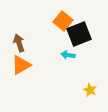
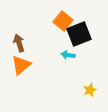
orange triangle: rotated 10 degrees counterclockwise
yellow star: rotated 24 degrees clockwise
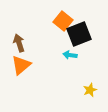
cyan arrow: moved 2 px right
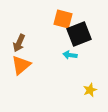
orange square: moved 2 px up; rotated 24 degrees counterclockwise
brown arrow: rotated 138 degrees counterclockwise
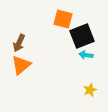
black square: moved 3 px right, 2 px down
cyan arrow: moved 16 px right
